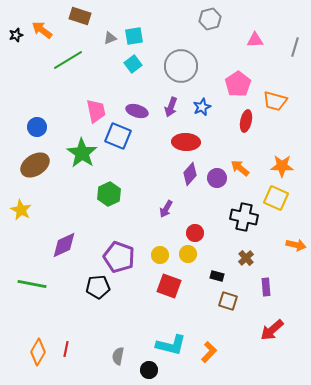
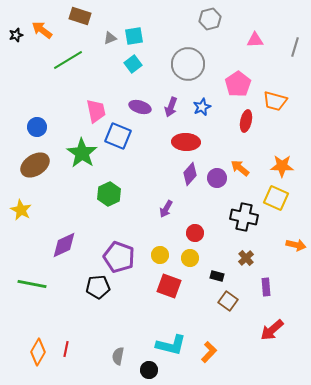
gray circle at (181, 66): moved 7 px right, 2 px up
purple ellipse at (137, 111): moved 3 px right, 4 px up
yellow circle at (188, 254): moved 2 px right, 4 px down
brown square at (228, 301): rotated 18 degrees clockwise
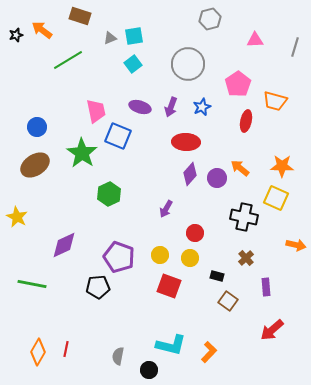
yellow star at (21, 210): moved 4 px left, 7 px down
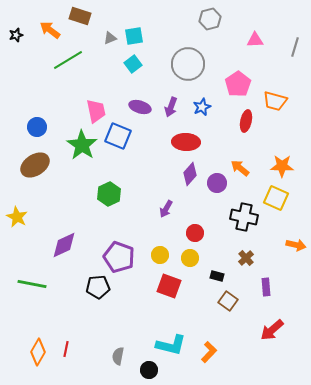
orange arrow at (42, 30): moved 8 px right
green star at (82, 153): moved 8 px up
purple circle at (217, 178): moved 5 px down
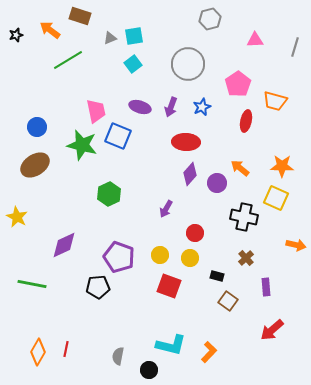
green star at (82, 145): rotated 20 degrees counterclockwise
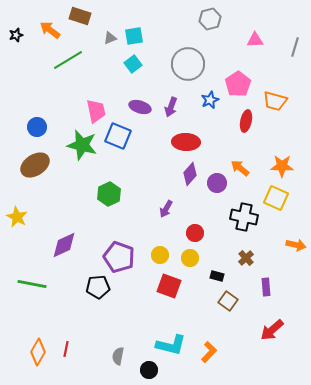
blue star at (202, 107): moved 8 px right, 7 px up
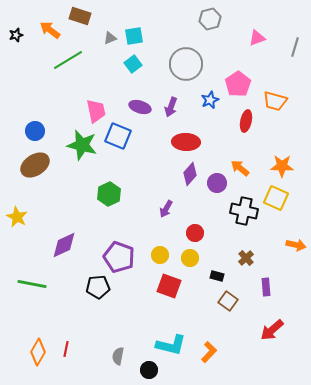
pink triangle at (255, 40): moved 2 px right, 2 px up; rotated 18 degrees counterclockwise
gray circle at (188, 64): moved 2 px left
blue circle at (37, 127): moved 2 px left, 4 px down
black cross at (244, 217): moved 6 px up
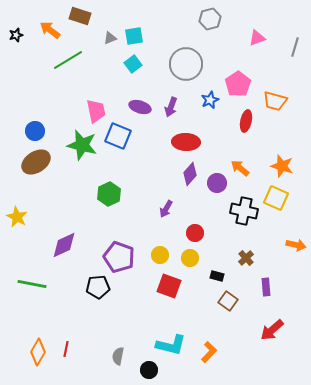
brown ellipse at (35, 165): moved 1 px right, 3 px up
orange star at (282, 166): rotated 15 degrees clockwise
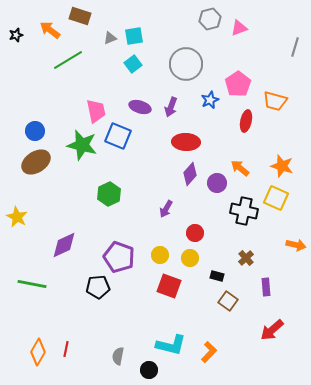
pink triangle at (257, 38): moved 18 px left, 10 px up
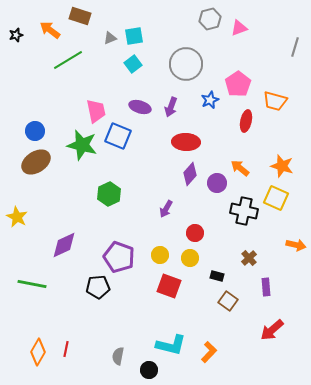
brown cross at (246, 258): moved 3 px right
